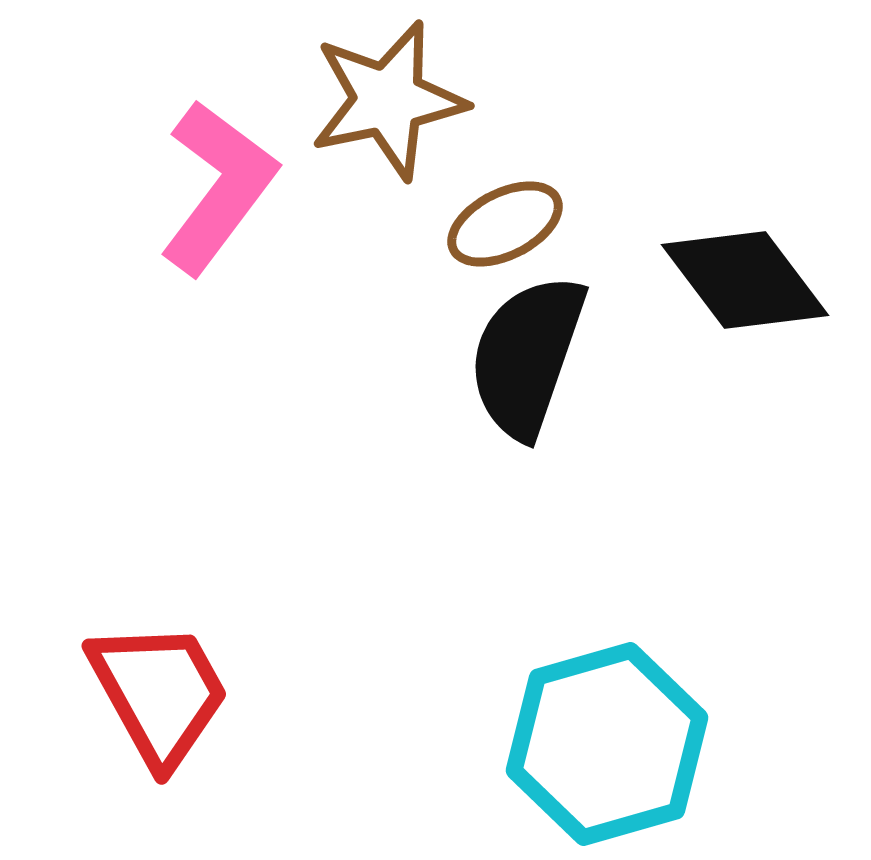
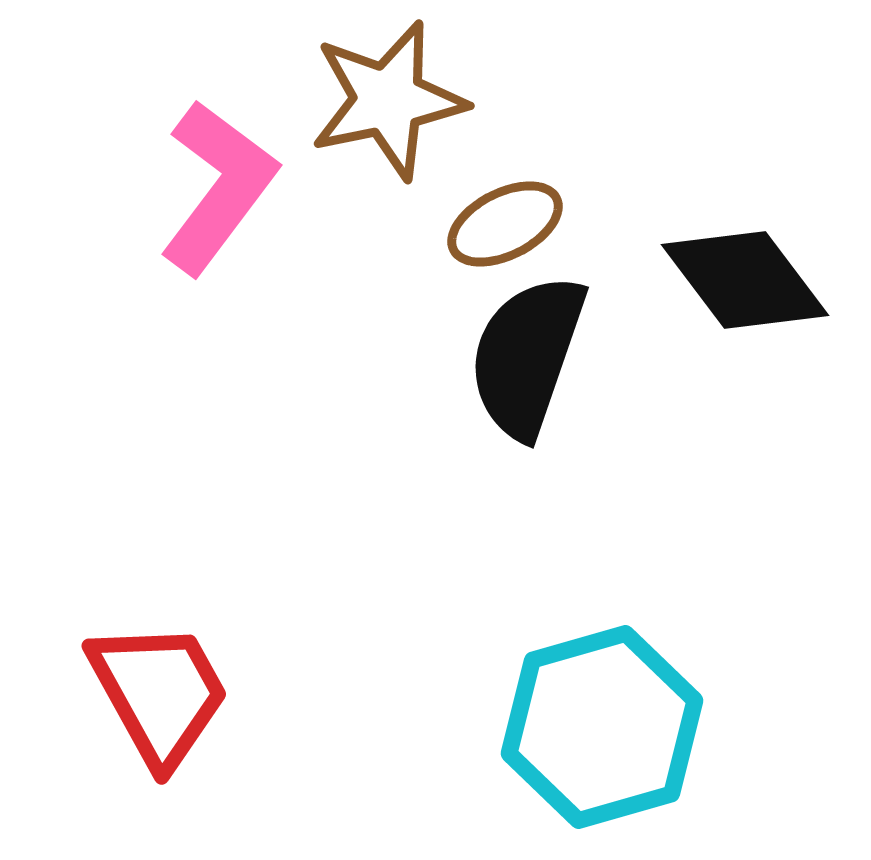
cyan hexagon: moved 5 px left, 17 px up
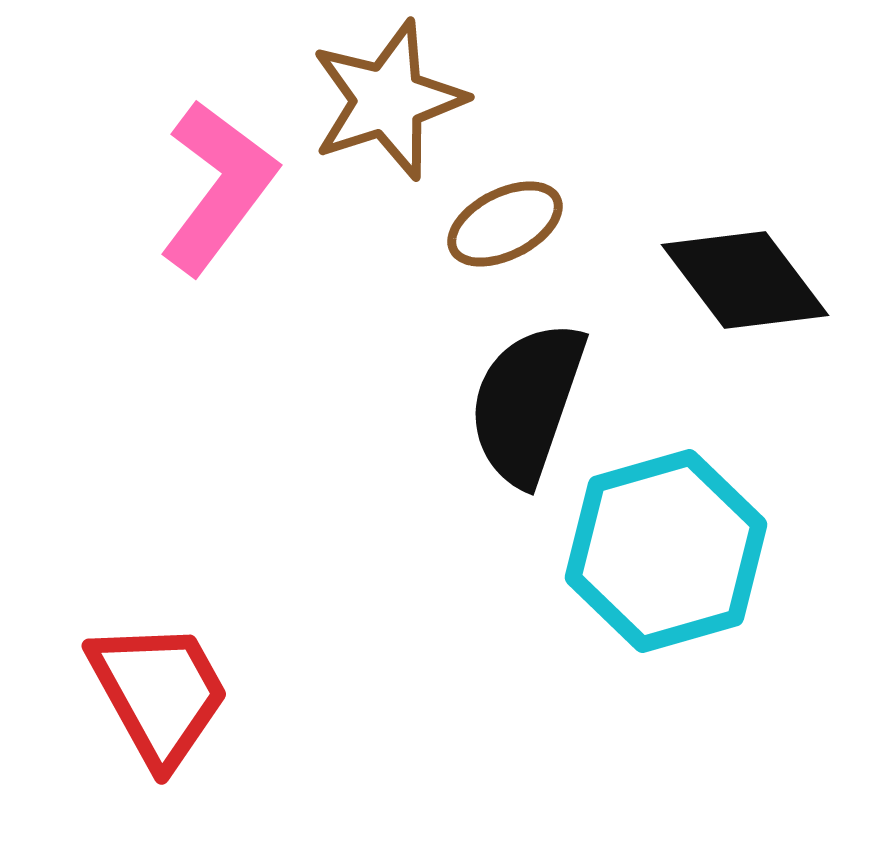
brown star: rotated 6 degrees counterclockwise
black semicircle: moved 47 px down
cyan hexagon: moved 64 px right, 176 px up
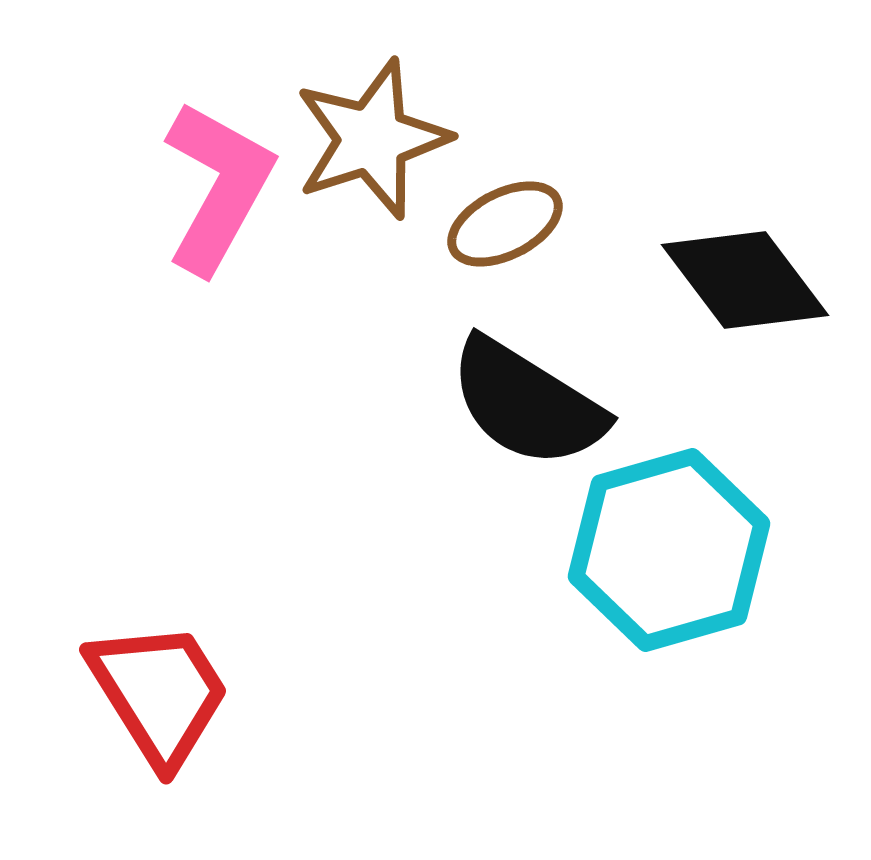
brown star: moved 16 px left, 39 px down
pink L-shape: rotated 8 degrees counterclockwise
black semicircle: rotated 77 degrees counterclockwise
cyan hexagon: moved 3 px right, 1 px up
red trapezoid: rotated 3 degrees counterclockwise
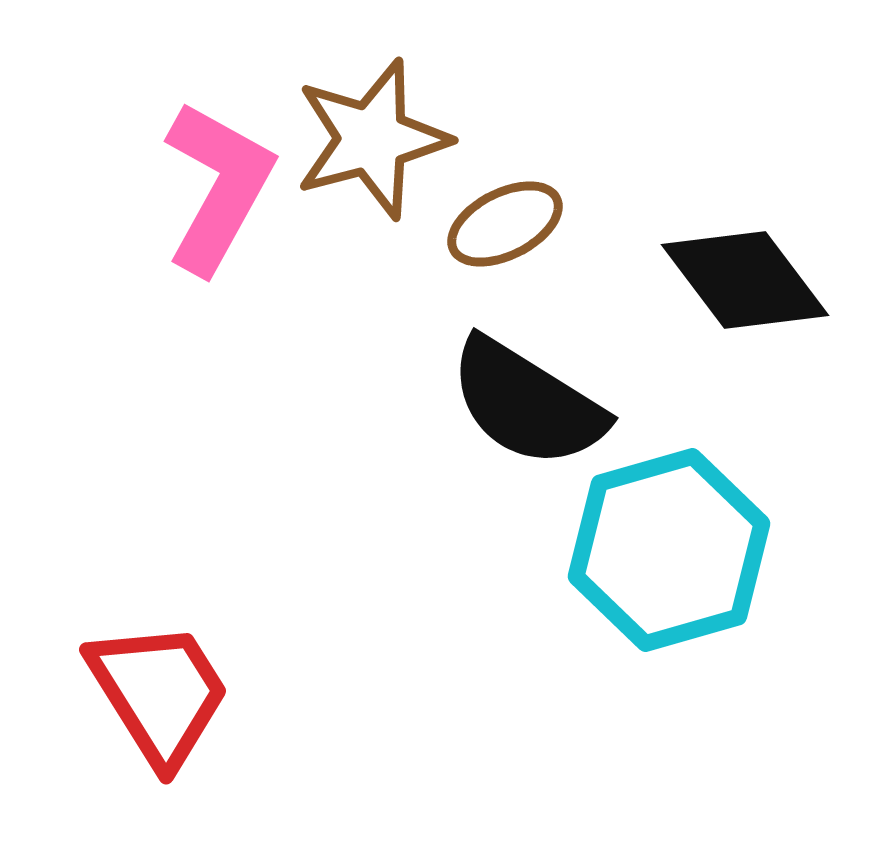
brown star: rotated 3 degrees clockwise
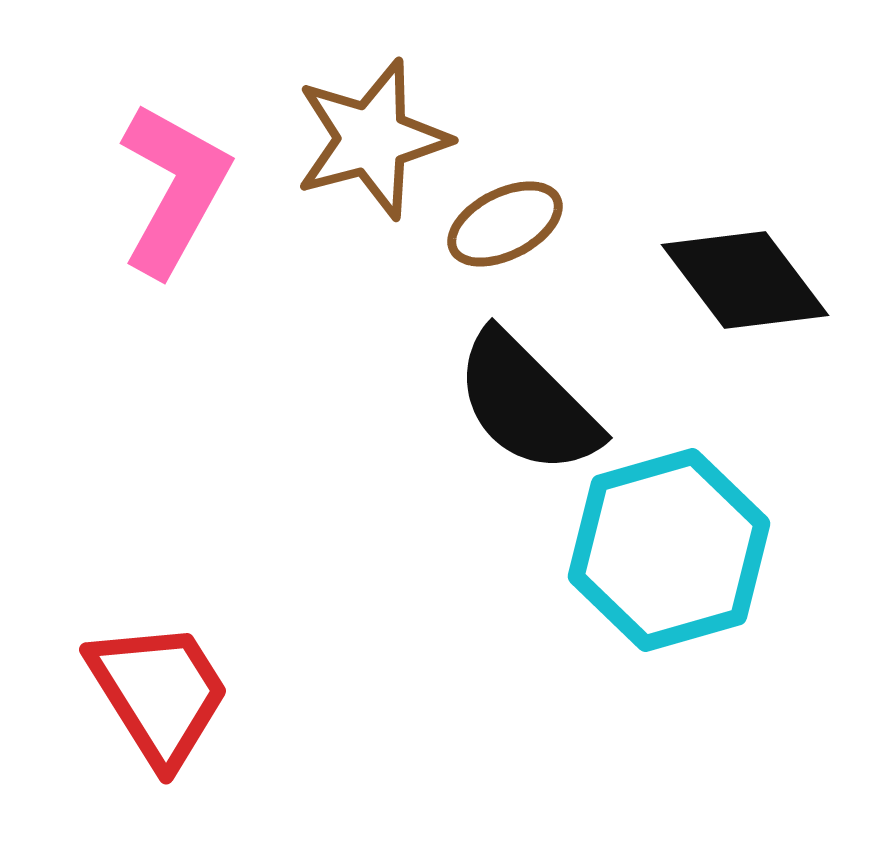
pink L-shape: moved 44 px left, 2 px down
black semicircle: rotated 13 degrees clockwise
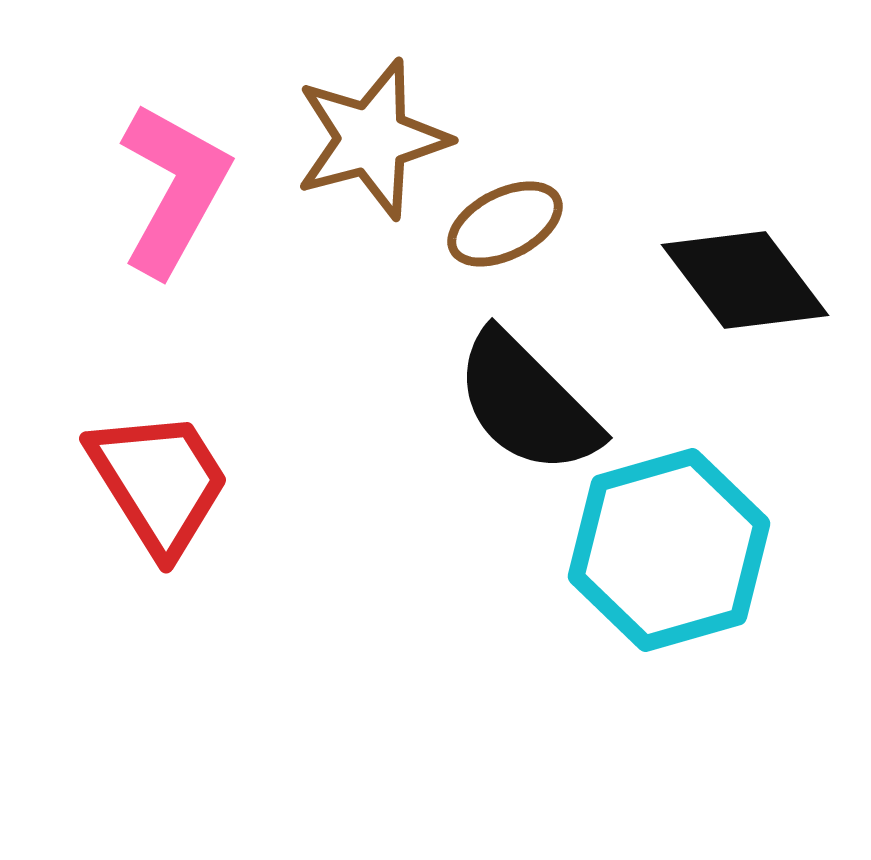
red trapezoid: moved 211 px up
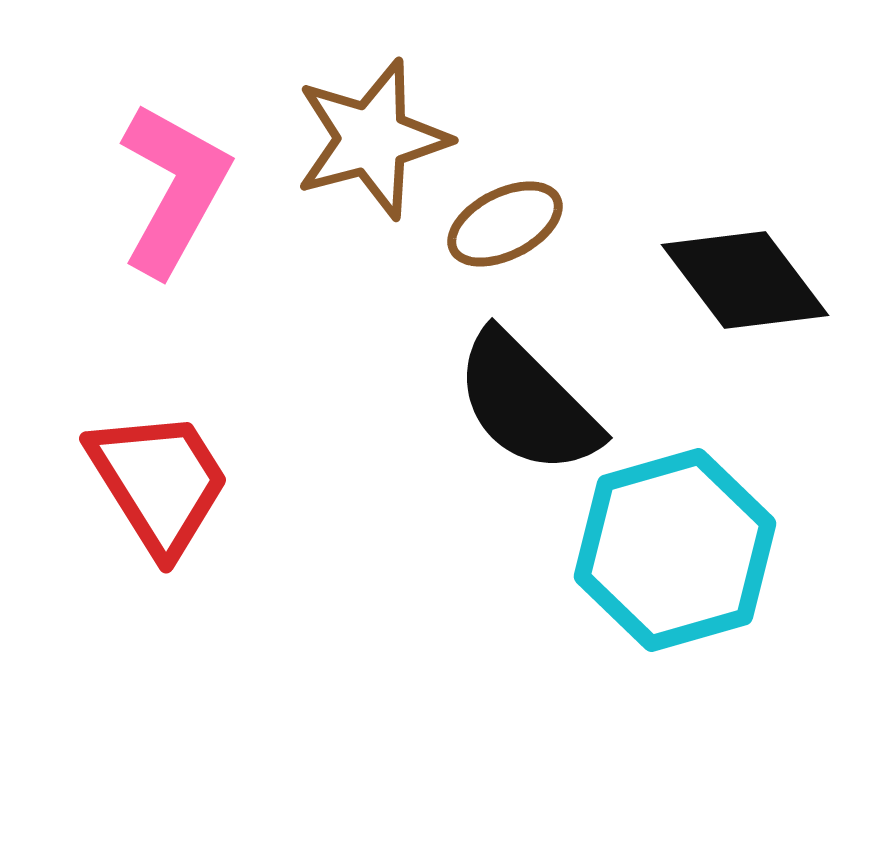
cyan hexagon: moved 6 px right
